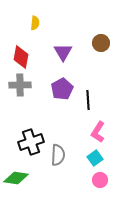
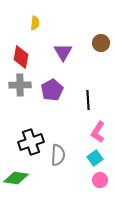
purple pentagon: moved 10 px left, 1 px down
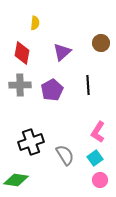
purple triangle: moved 1 px left; rotated 18 degrees clockwise
red diamond: moved 1 px right, 4 px up
black line: moved 15 px up
gray semicircle: moved 7 px right; rotated 35 degrees counterclockwise
green diamond: moved 2 px down
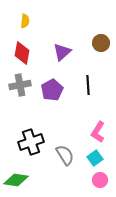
yellow semicircle: moved 10 px left, 2 px up
gray cross: rotated 10 degrees counterclockwise
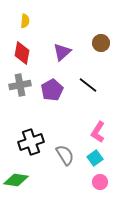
black line: rotated 48 degrees counterclockwise
pink circle: moved 2 px down
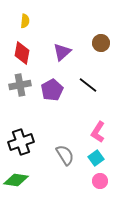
black cross: moved 10 px left
cyan square: moved 1 px right
pink circle: moved 1 px up
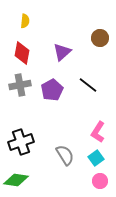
brown circle: moved 1 px left, 5 px up
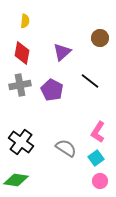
black line: moved 2 px right, 4 px up
purple pentagon: rotated 15 degrees counterclockwise
black cross: rotated 35 degrees counterclockwise
gray semicircle: moved 1 px right, 7 px up; rotated 25 degrees counterclockwise
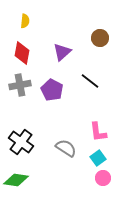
pink L-shape: rotated 40 degrees counterclockwise
cyan square: moved 2 px right
pink circle: moved 3 px right, 3 px up
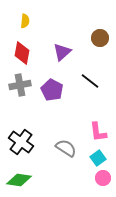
green diamond: moved 3 px right
